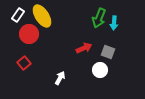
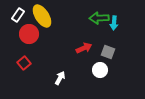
green arrow: rotated 66 degrees clockwise
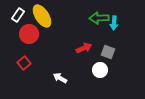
white arrow: rotated 88 degrees counterclockwise
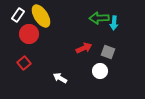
yellow ellipse: moved 1 px left
white circle: moved 1 px down
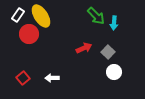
green arrow: moved 3 px left, 2 px up; rotated 132 degrees counterclockwise
gray square: rotated 24 degrees clockwise
red square: moved 1 px left, 15 px down
white circle: moved 14 px right, 1 px down
white arrow: moved 8 px left; rotated 32 degrees counterclockwise
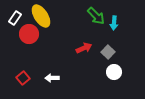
white rectangle: moved 3 px left, 3 px down
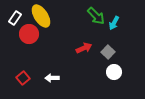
cyan arrow: rotated 24 degrees clockwise
